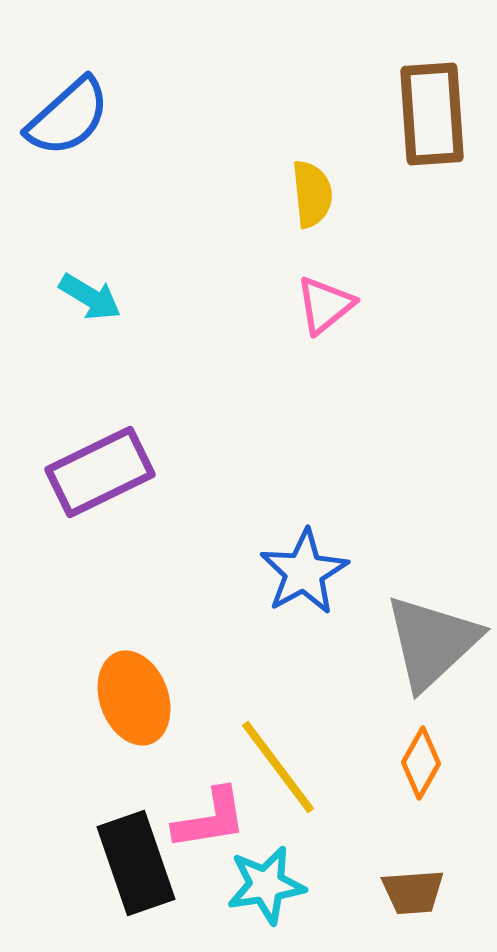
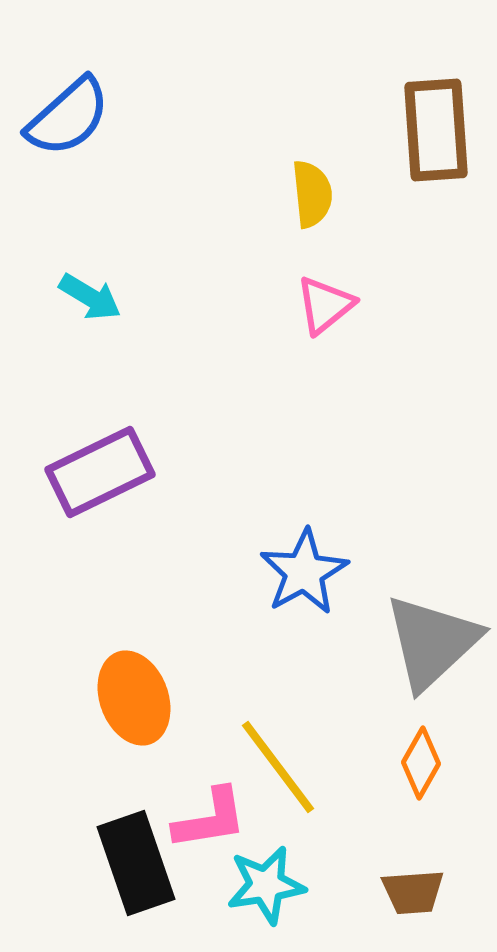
brown rectangle: moved 4 px right, 16 px down
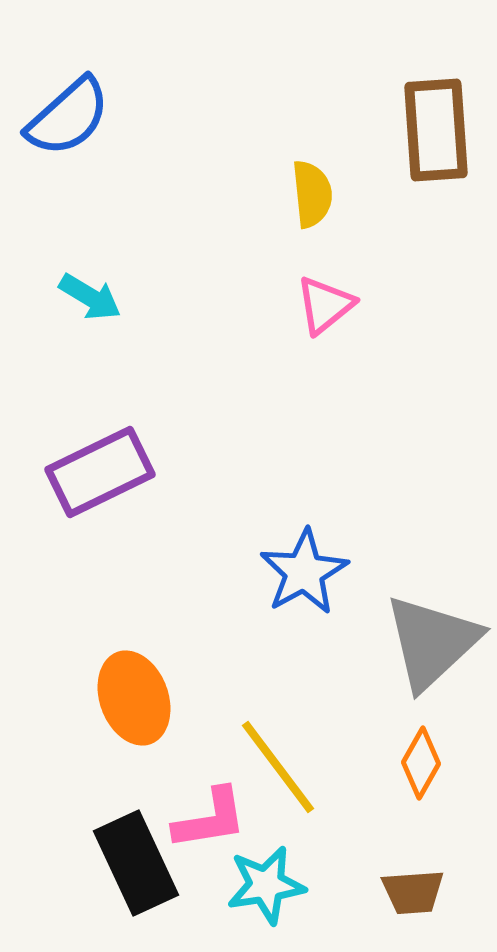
black rectangle: rotated 6 degrees counterclockwise
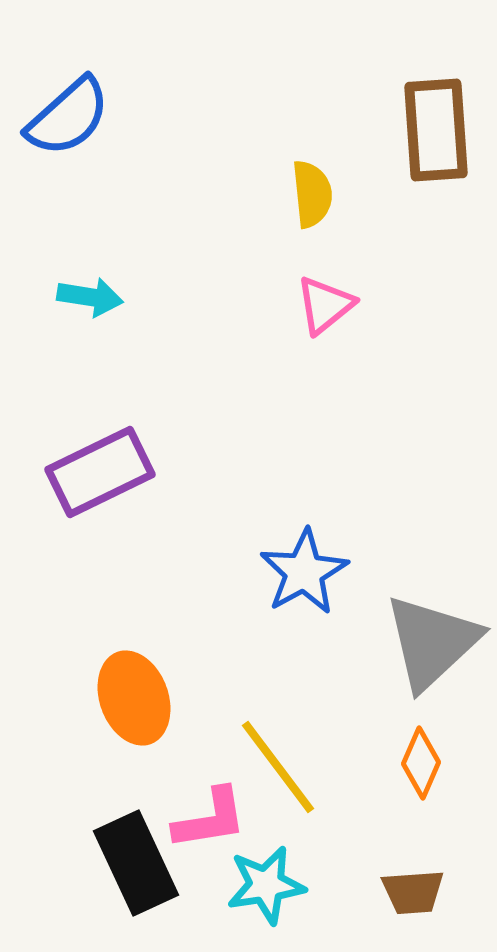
cyan arrow: rotated 22 degrees counterclockwise
orange diamond: rotated 6 degrees counterclockwise
